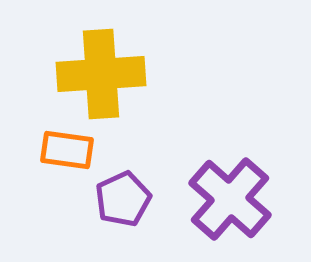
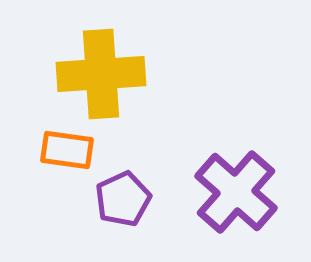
purple cross: moved 6 px right, 7 px up
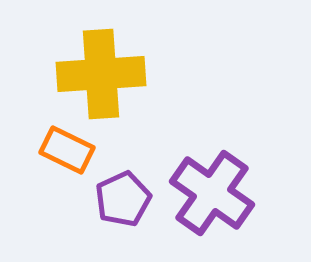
orange rectangle: rotated 18 degrees clockwise
purple cross: moved 24 px left, 1 px down; rotated 6 degrees counterclockwise
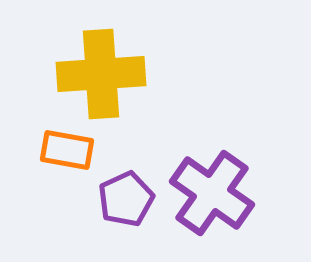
orange rectangle: rotated 16 degrees counterclockwise
purple pentagon: moved 3 px right
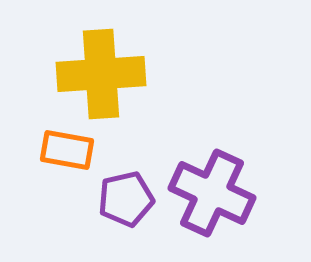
purple cross: rotated 10 degrees counterclockwise
purple pentagon: rotated 12 degrees clockwise
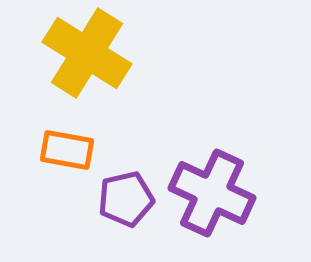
yellow cross: moved 14 px left, 21 px up; rotated 36 degrees clockwise
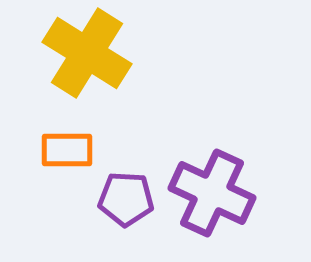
orange rectangle: rotated 10 degrees counterclockwise
purple pentagon: rotated 16 degrees clockwise
